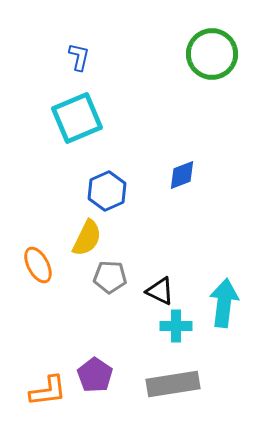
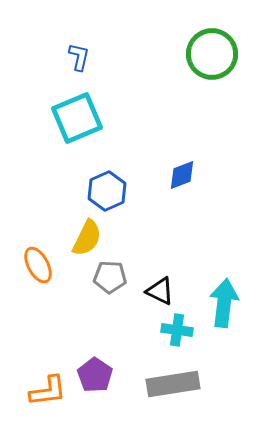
cyan cross: moved 1 px right, 4 px down; rotated 8 degrees clockwise
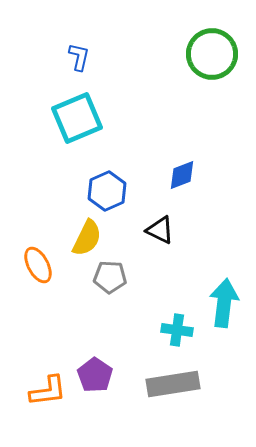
black triangle: moved 61 px up
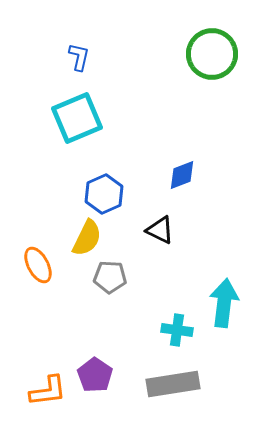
blue hexagon: moved 3 px left, 3 px down
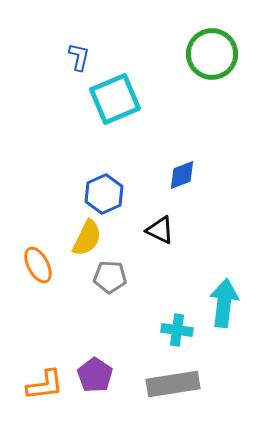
cyan square: moved 38 px right, 19 px up
orange L-shape: moved 3 px left, 6 px up
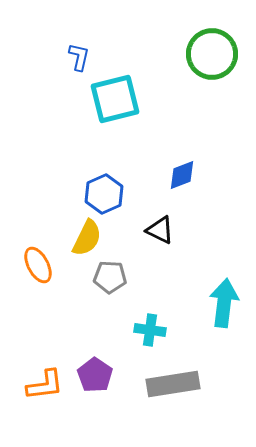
cyan square: rotated 9 degrees clockwise
cyan cross: moved 27 px left
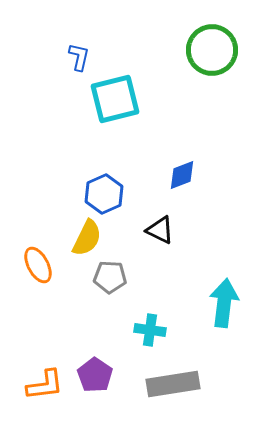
green circle: moved 4 px up
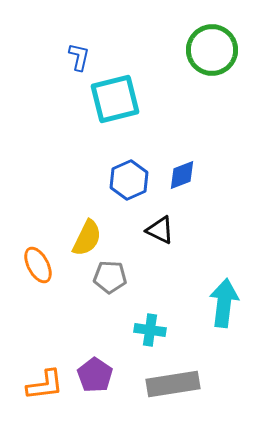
blue hexagon: moved 25 px right, 14 px up
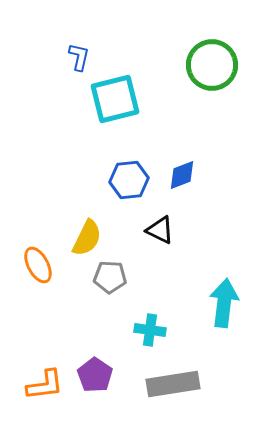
green circle: moved 15 px down
blue hexagon: rotated 18 degrees clockwise
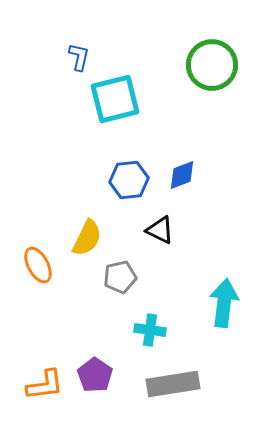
gray pentagon: moved 10 px right; rotated 16 degrees counterclockwise
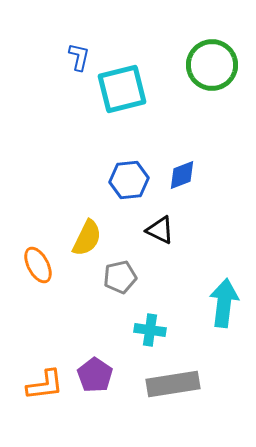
cyan square: moved 7 px right, 10 px up
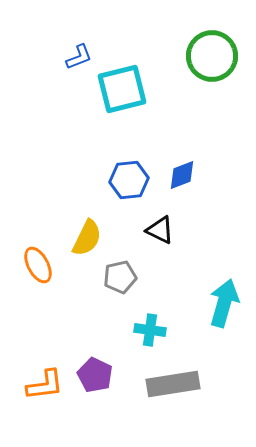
blue L-shape: rotated 56 degrees clockwise
green circle: moved 9 px up
cyan arrow: rotated 9 degrees clockwise
purple pentagon: rotated 8 degrees counterclockwise
